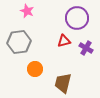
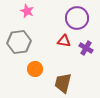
red triangle: rotated 24 degrees clockwise
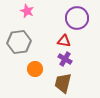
purple cross: moved 21 px left, 11 px down
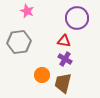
orange circle: moved 7 px right, 6 px down
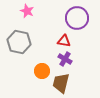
gray hexagon: rotated 20 degrees clockwise
orange circle: moved 4 px up
brown trapezoid: moved 2 px left
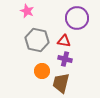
gray hexagon: moved 18 px right, 2 px up
purple cross: rotated 16 degrees counterclockwise
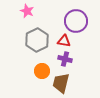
purple circle: moved 1 px left, 3 px down
gray hexagon: rotated 20 degrees clockwise
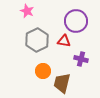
purple cross: moved 16 px right
orange circle: moved 1 px right
brown trapezoid: moved 1 px right
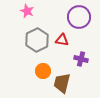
purple circle: moved 3 px right, 4 px up
red triangle: moved 2 px left, 1 px up
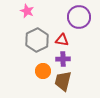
purple cross: moved 18 px left; rotated 16 degrees counterclockwise
brown trapezoid: moved 1 px right, 2 px up
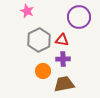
gray hexagon: moved 2 px right
brown trapezoid: moved 1 px right, 3 px down; rotated 65 degrees clockwise
